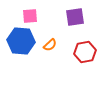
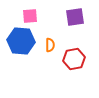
orange semicircle: rotated 48 degrees counterclockwise
red hexagon: moved 11 px left, 7 px down
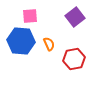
purple square: rotated 30 degrees counterclockwise
orange semicircle: moved 1 px left, 1 px up; rotated 24 degrees counterclockwise
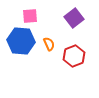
purple square: moved 1 px left, 1 px down
red hexagon: moved 3 px up; rotated 10 degrees counterclockwise
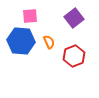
orange semicircle: moved 2 px up
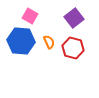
pink square: rotated 35 degrees clockwise
red hexagon: moved 1 px left, 8 px up; rotated 25 degrees counterclockwise
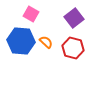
pink square: moved 1 px right, 2 px up
orange semicircle: moved 3 px left; rotated 24 degrees counterclockwise
